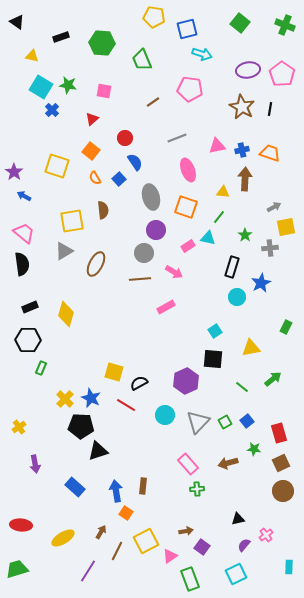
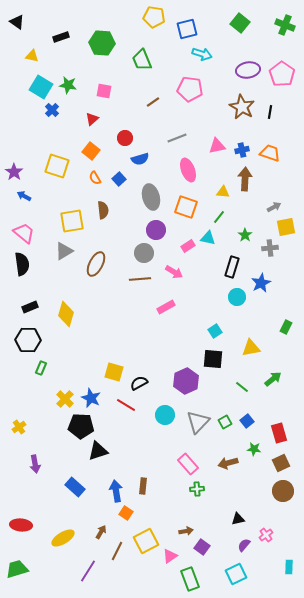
black line at (270, 109): moved 3 px down
blue semicircle at (135, 162): moved 5 px right, 3 px up; rotated 108 degrees clockwise
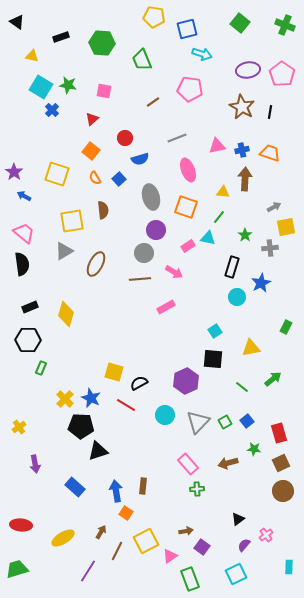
yellow square at (57, 166): moved 8 px down
black triangle at (238, 519): rotated 24 degrees counterclockwise
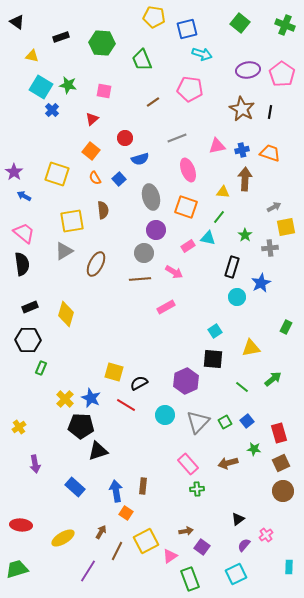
brown star at (242, 107): moved 2 px down
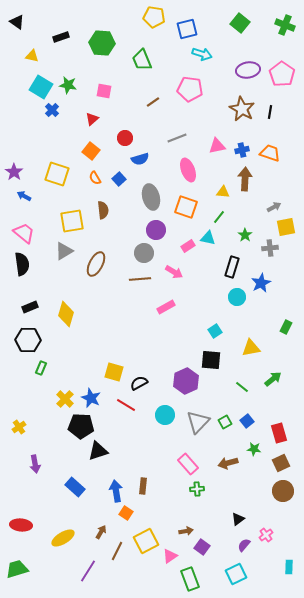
black square at (213, 359): moved 2 px left, 1 px down
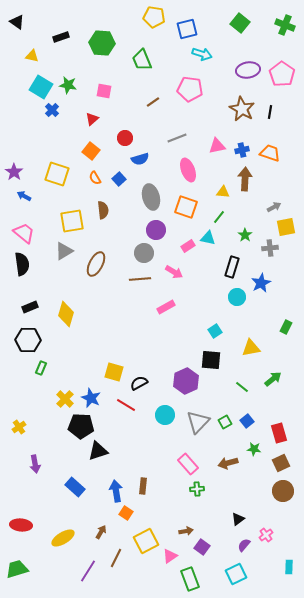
brown line at (117, 551): moved 1 px left, 7 px down
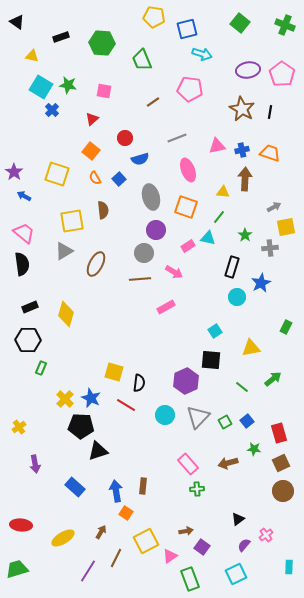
black semicircle at (139, 383): rotated 126 degrees clockwise
gray triangle at (198, 422): moved 5 px up
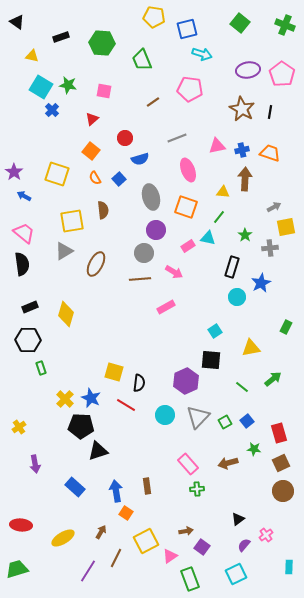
green rectangle at (41, 368): rotated 40 degrees counterclockwise
brown rectangle at (143, 486): moved 4 px right; rotated 14 degrees counterclockwise
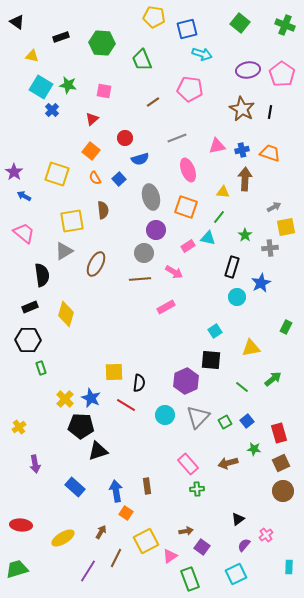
black semicircle at (22, 264): moved 20 px right, 11 px down
yellow square at (114, 372): rotated 18 degrees counterclockwise
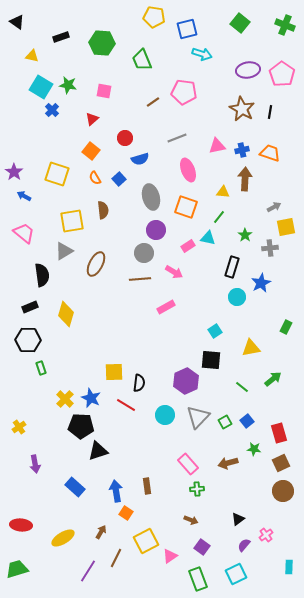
pink pentagon at (190, 89): moved 6 px left, 3 px down
brown arrow at (186, 531): moved 5 px right, 11 px up; rotated 32 degrees clockwise
green rectangle at (190, 579): moved 8 px right
